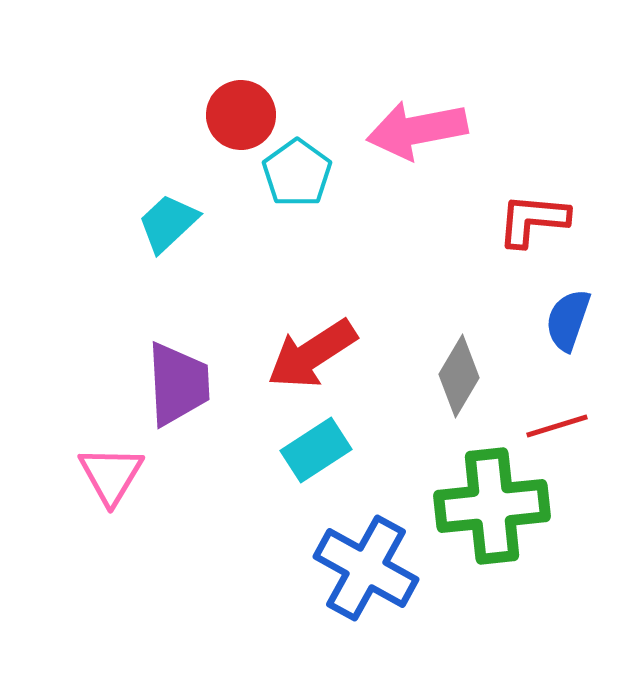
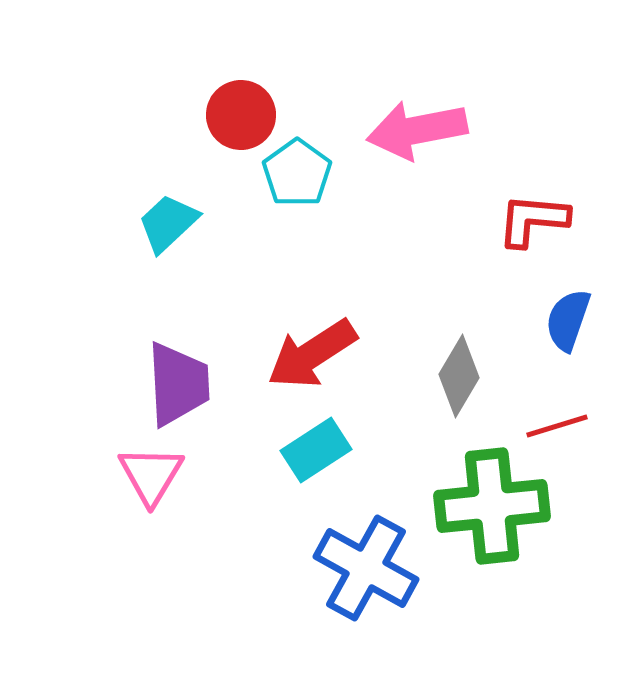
pink triangle: moved 40 px right
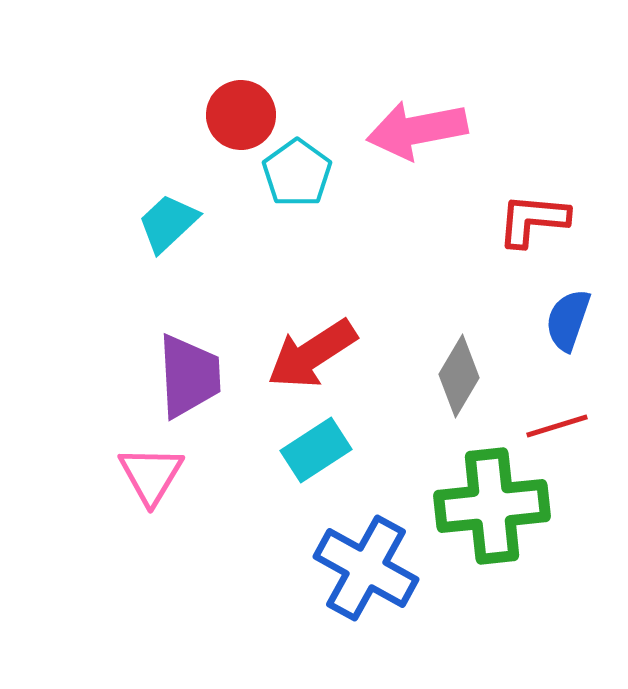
purple trapezoid: moved 11 px right, 8 px up
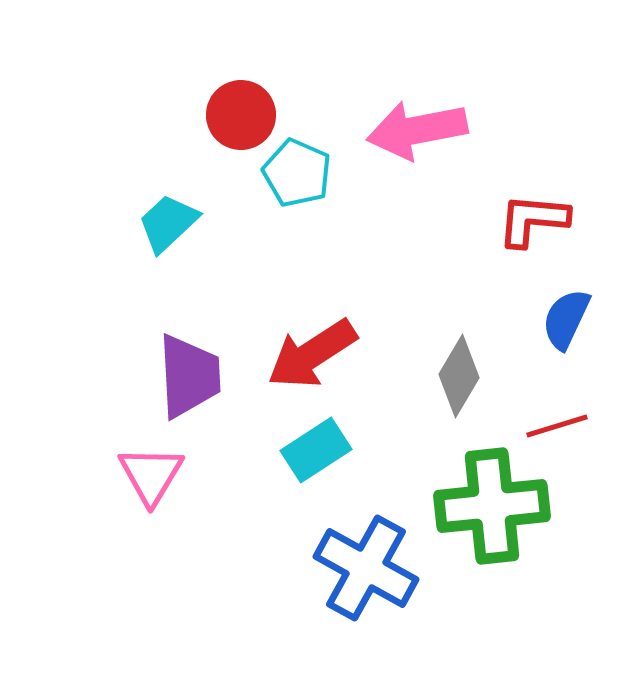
cyan pentagon: rotated 12 degrees counterclockwise
blue semicircle: moved 2 px left, 1 px up; rotated 6 degrees clockwise
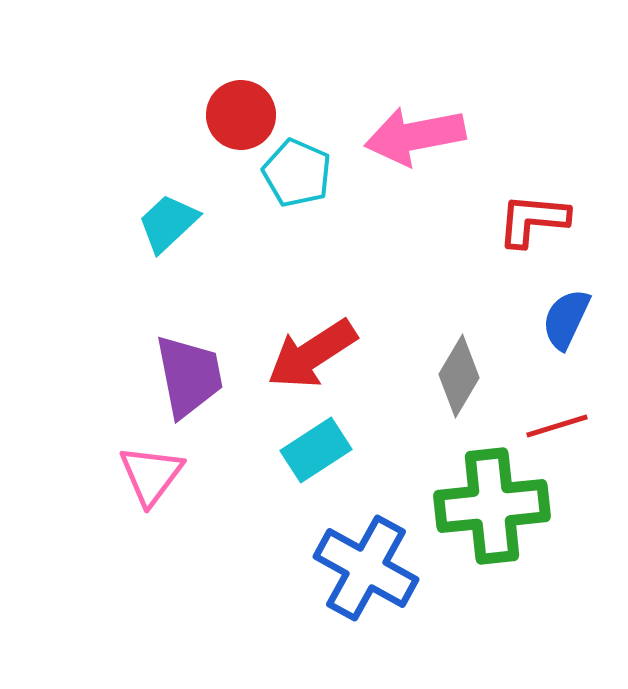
pink arrow: moved 2 px left, 6 px down
purple trapezoid: rotated 8 degrees counterclockwise
pink triangle: rotated 6 degrees clockwise
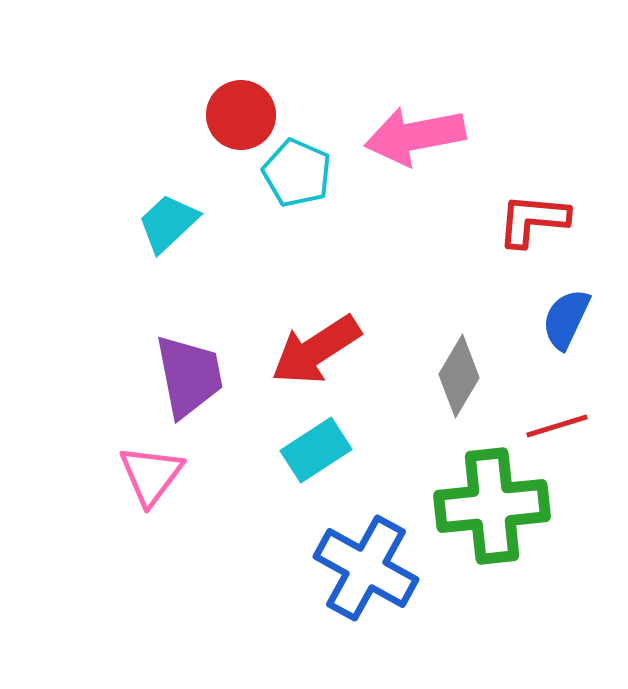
red arrow: moved 4 px right, 4 px up
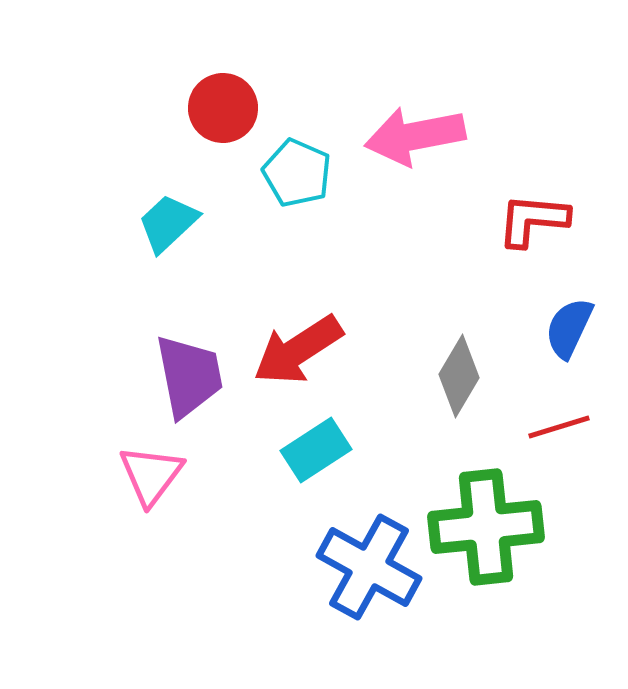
red circle: moved 18 px left, 7 px up
blue semicircle: moved 3 px right, 9 px down
red arrow: moved 18 px left
red line: moved 2 px right, 1 px down
green cross: moved 6 px left, 21 px down
blue cross: moved 3 px right, 1 px up
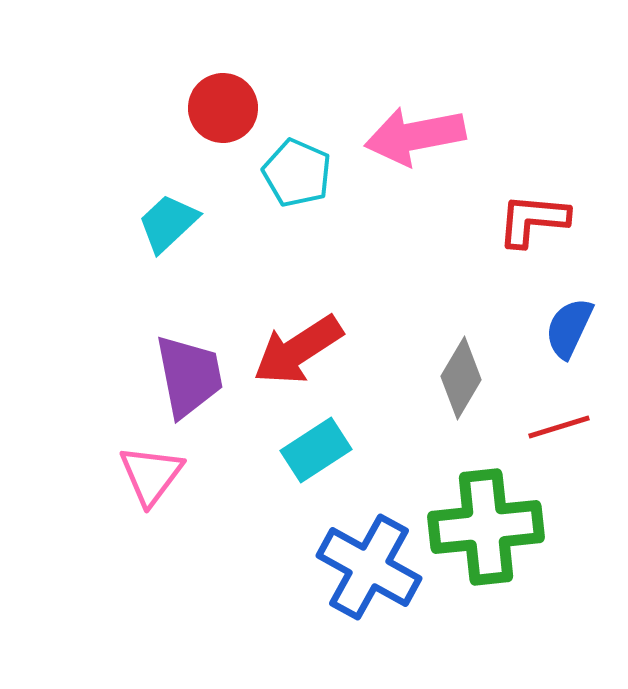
gray diamond: moved 2 px right, 2 px down
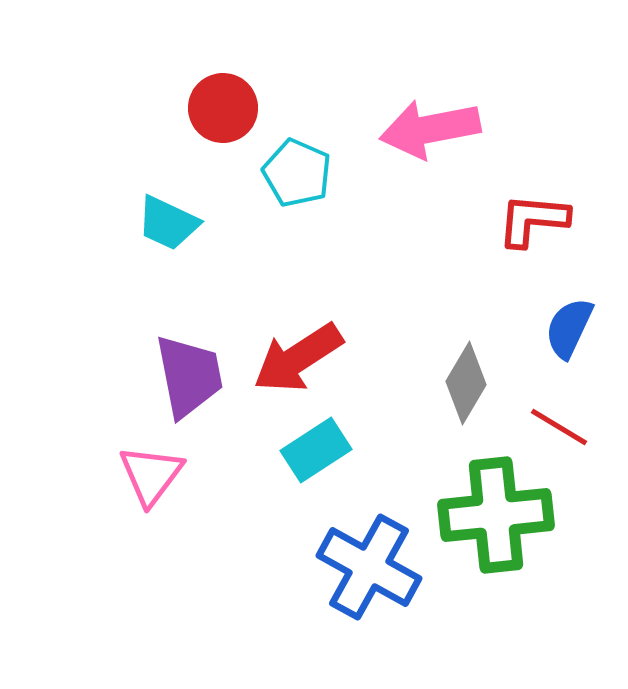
pink arrow: moved 15 px right, 7 px up
cyan trapezoid: rotated 112 degrees counterclockwise
red arrow: moved 8 px down
gray diamond: moved 5 px right, 5 px down
red line: rotated 48 degrees clockwise
green cross: moved 10 px right, 12 px up
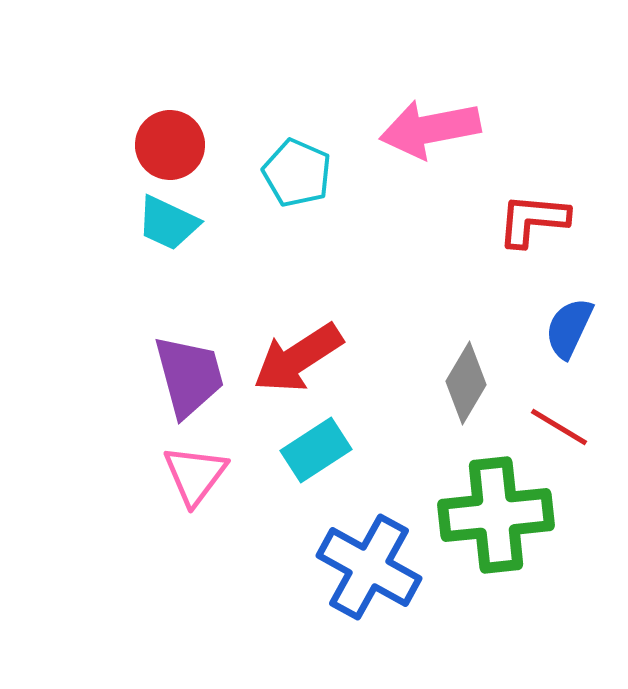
red circle: moved 53 px left, 37 px down
purple trapezoid: rotated 4 degrees counterclockwise
pink triangle: moved 44 px right
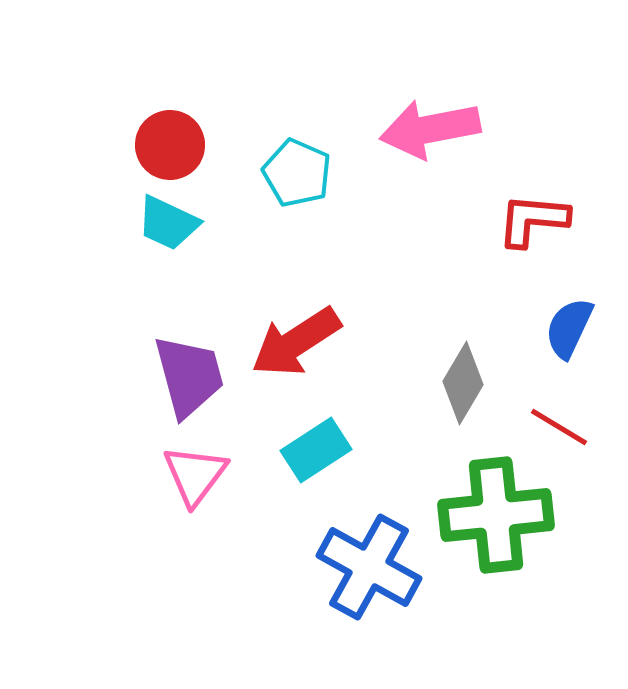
red arrow: moved 2 px left, 16 px up
gray diamond: moved 3 px left
